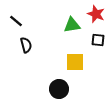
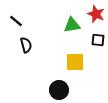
black circle: moved 1 px down
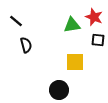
red star: moved 2 px left, 3 px down
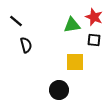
black square: moved 4 px left
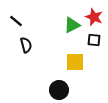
green triangle: rotated 18 degrees counterclockwise
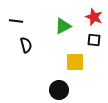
black line: rotated 32 degrees counterclockwise
green triangle: moved 9 px left, 1 px down
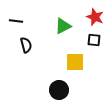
red star: moved 1 px right
